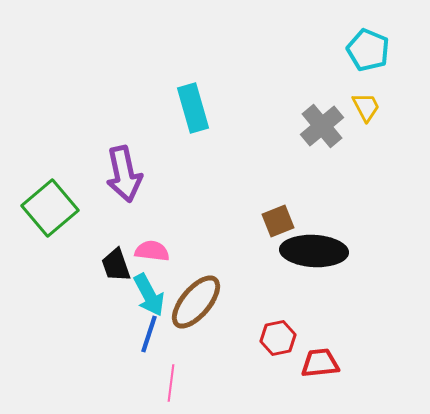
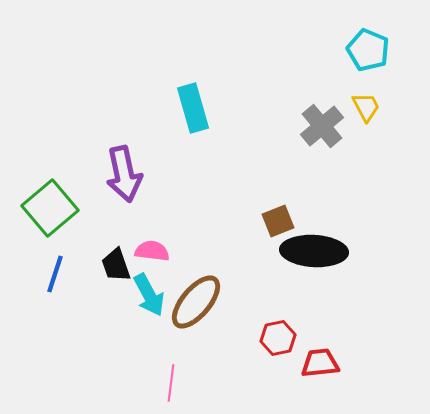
blue line: moved 94 px left, 60 px up
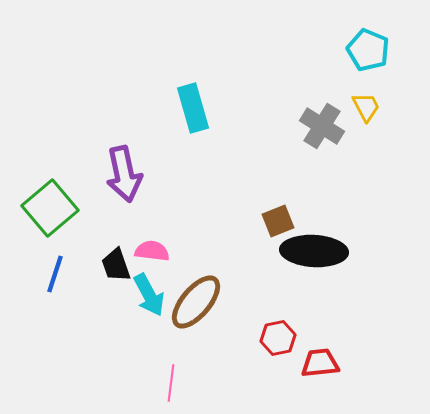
gray cross: rotated 18 degrees counterclockwise
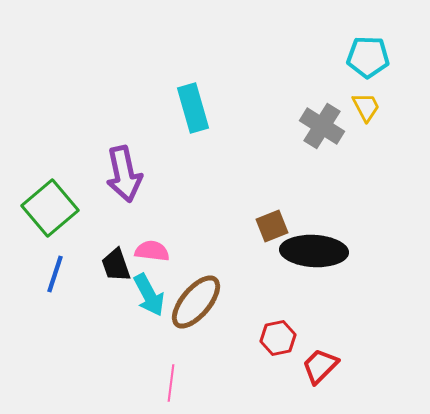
cyan pentagon: moved 7 px down; rotated 21 degrees counterclockwise
brown square: moved 6 px left, 5 px down
red trapezoid: moved 3 px down; rotated 39 degrees counterclockwise
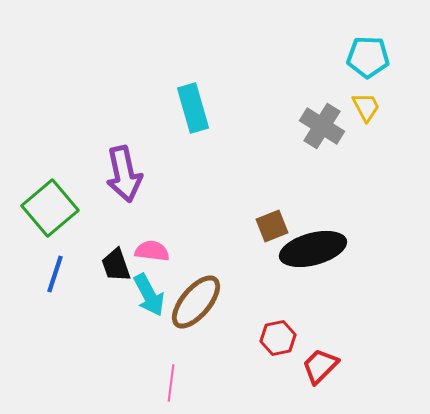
black ellipse: moved 1 px left, 2 px up; rotated 18 degrees counterclockwise
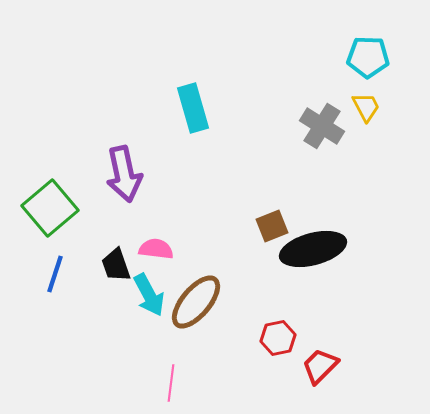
pink semicircle: moved 4 px right, 2 px up
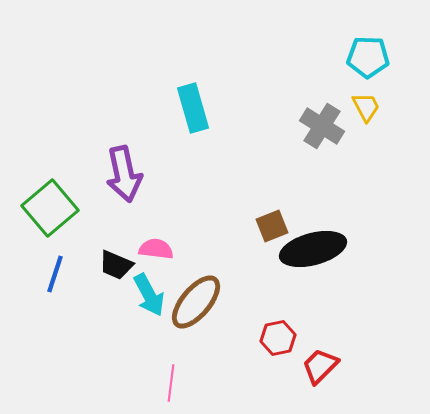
black trapezoid: rotated 48 degrees counterclockwise
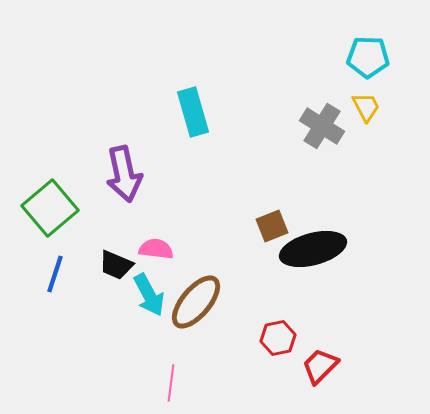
cyan rectangle: moved 4 px down
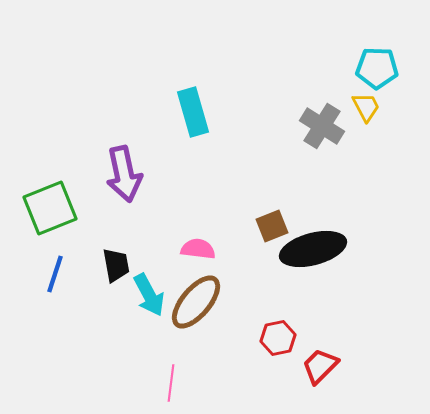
cyan pentagon: moved 9 px right, 11 px down
green square: rotated 18 degrees clockwise
pink semicircle: moved 42 px right
black trapezoid: rotated 123 degrees counterclockwise
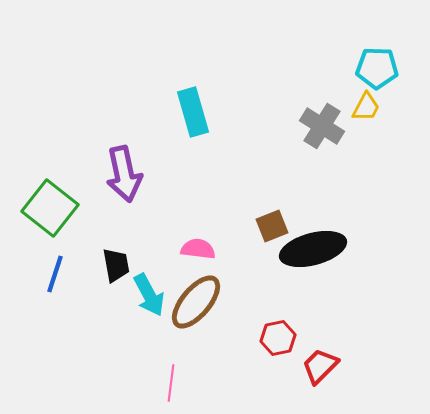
yellow trapezoid: rotated 56 degrees clockwise
green square: rotated 30 degrees counterclockwise
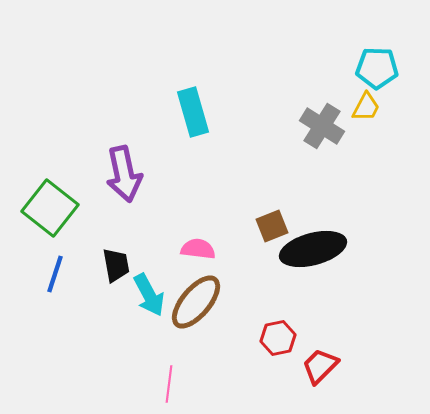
pink line: moved 2 px left, 1 px down
